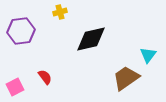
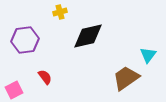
purple hexagon: moved 4 px right, 9 px down
black diamond: moved 3 px left, 3 px up
pink square: moved 1 px left, 3 px down
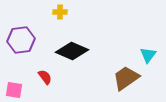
yellow cross: rotated 16 degrees clockwise
black diamond: moved 16 px left, 15 px down; rotated 36 degrees clockwise
purple hexagon: moved 4 px left
pink square: rotated 36 degrees clockwise
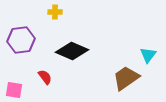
yellow cross: moved 5 px left
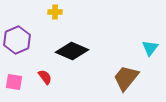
purple hexagon: moved 4 px left; rotated 16 degrees counterclockwise
cyan triangle: moved 2 px right, 7 px up
brown trapezoid: rotated 16 degrees counterclockwise
pink square: moved 8 px up
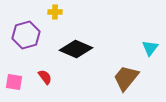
purple hexagon: moved 9 px right, 5 px up; rotated 8 degrees clockwise
black diamond: moved 4 px right, 2 px up
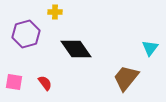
purple hexagon: moved 1 px up
black diamond: rotated 32 degrees clockwise
red semicircle: moved 6 px down
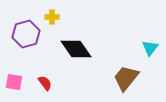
yellow cross: moved 3 px left, 5 px down
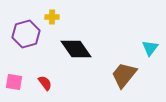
brown trapezoid: moved 2 px left, 3 px up
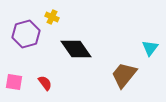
yellow cross: rotated 24 degrees clockwise
